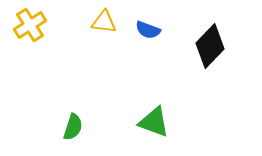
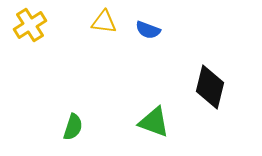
black diamond: moved 41 px down; rotated 30 degrees counterclockwise
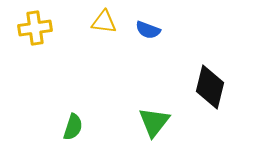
yellow cross: moved 5 px right, 3 px down; rotated 24 degrees clockwise
green triangle: rotated 48 degrees clockwise
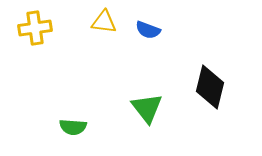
green triangle: moved 7 px left, 14 px up; rotated 16 degrees counterclockwise
green semicircle: rotated 76 degrees clockwise
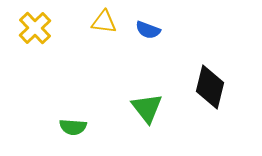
yellow cross: rotated 36 degrees counterclockwise
